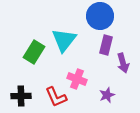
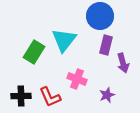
red L-shape: moved 6 px left
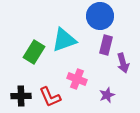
cyan triangle: rotated 32 degrees clockwise
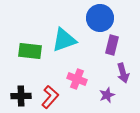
blue circle: moved 2 px down
purple rectangle: moved 6 px right
green rectangle: moved 4 px left, 1 px up; rotated 65 degrees clockwise
purple arrow: moved 10 px down
red L-shape: rotated 115 degrees counterclockwise
